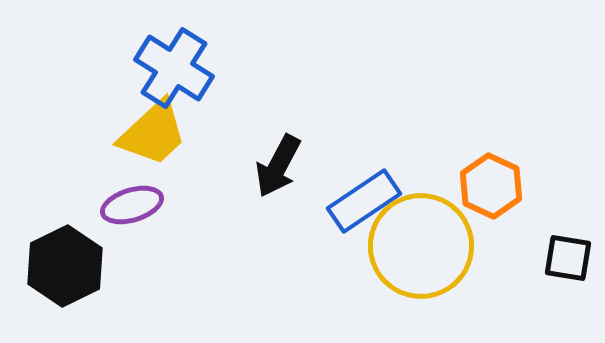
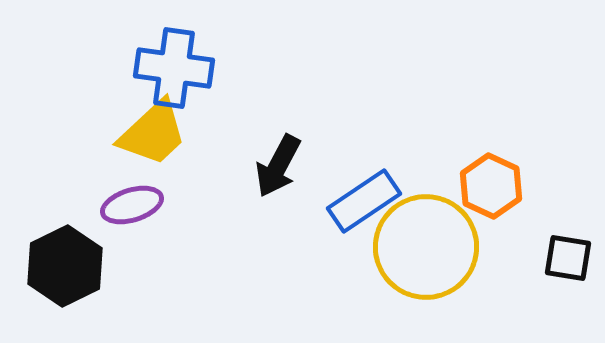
blue cross: rotated 24 degrees counterclockwise
yellow circle: moved 5 px right, 1 px down
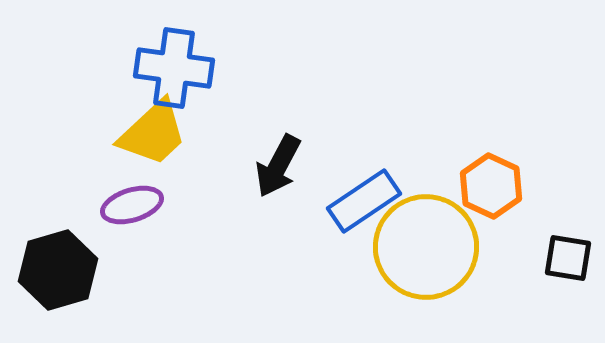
black hexagon: moved 7 px left, 4 px down; rotated 10 degrees clockwise
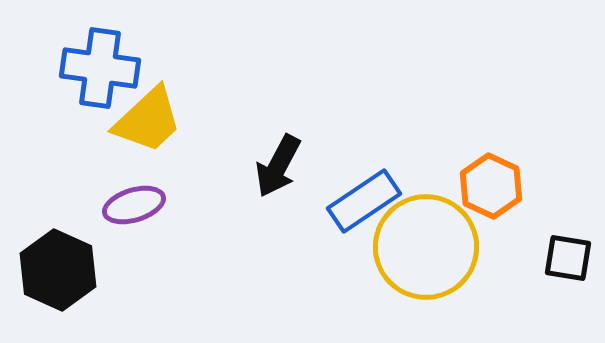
blue cross: moved 74 px left
yellow trapezoid: moved 5 px left, 13 px up
purple ellipse: moved 2 px right
black hexagon: rotated 20 degrees counterclockwise
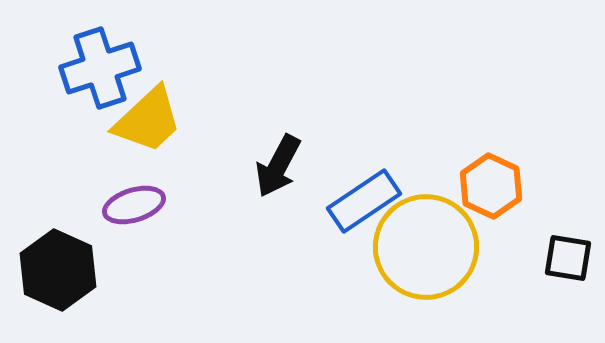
blue cross: rotated 26 degrees counterclockwise
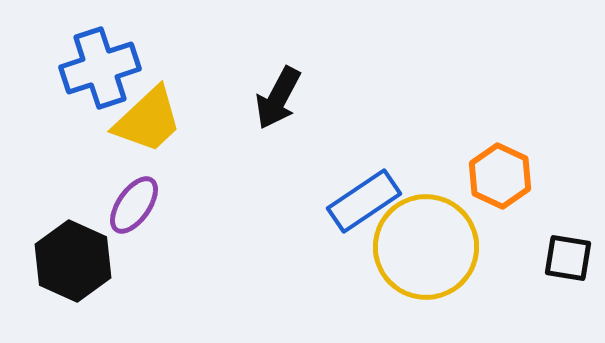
black arrow: moved 68 px up
orange hexagon: moved 9 px right, 10 px up
purple ellipse: rotated 38 degrees counterclockwise
black hexagon: moved 15 px right, 9 px up
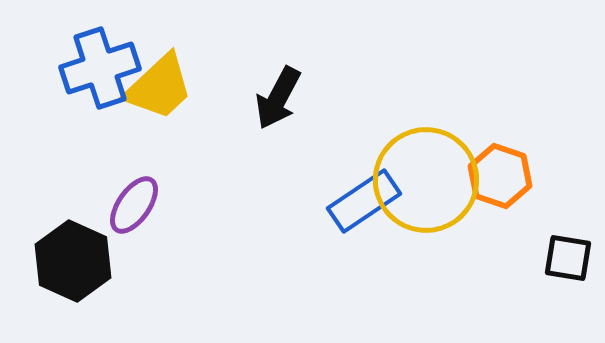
yellow trapezoid: moved 11 px right, 33 px up
orange hexagon: rotated 6 degrees counterclockwise
yellow circle: moved 67 px up
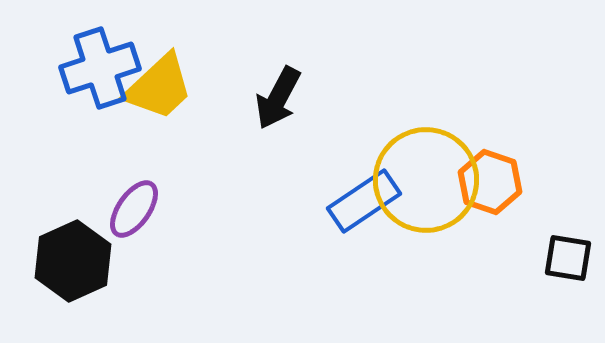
orange hexagon: moved 10 px left, 6 px down
purple ellipse: moved 4 px down
black hexagon: rotated 12 degrees clockwise
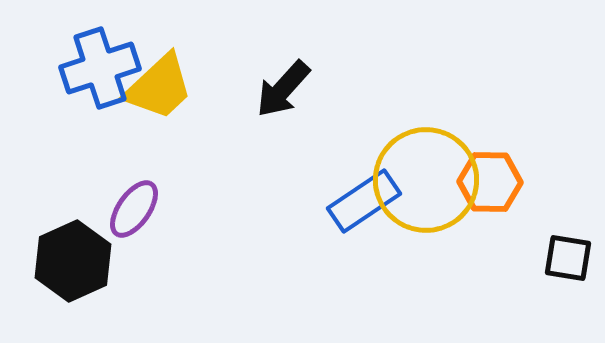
black arrow: moved 5 px right, 9 px up; rotated 14 degrees clockwise
orange hexagon: rotated 18 degrees counterclockwise
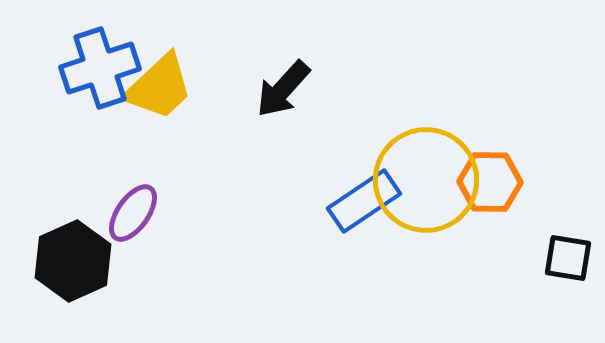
purple ellipse: moved 1 px left, 4 px down
